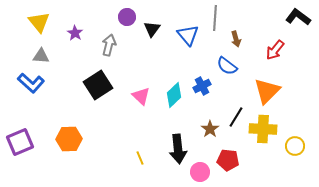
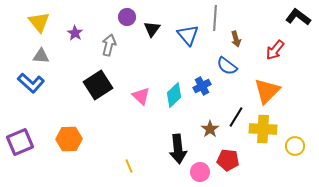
yellow line: moved 11 px left, 8 px down
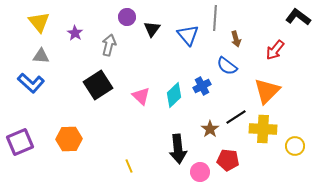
black line: rotated 25 degrees clockwise
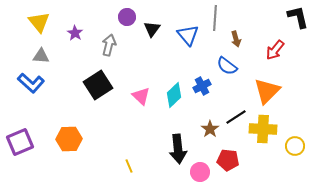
black L-shape: rotated 40 degrees clockwise
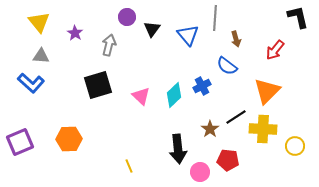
black square: rotated 16 degrees clockwise
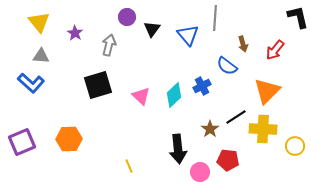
brown arrow: moved 7 px right, 5 px down
purple square: moved 2 px right
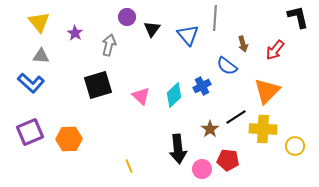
purple square: moved 8 px right, 10 px up
pink circle: moved 2 px right, 3 px up
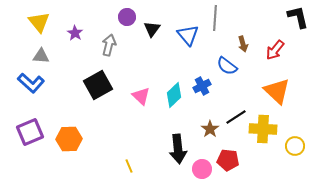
black square: rotated 12 degrees counterclockwise
orange triangle: moved 10 px right; rotated 32 degrees counterclockwise
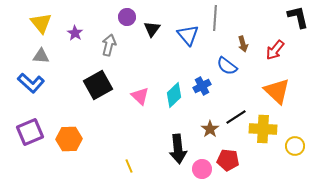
yellow triangle: moved 2 px right, 1 px down
pink triangle: moved 1 px left
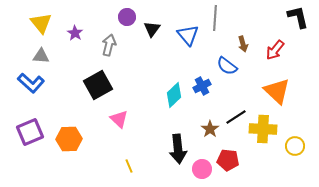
pink triangle: moved 21 px left, 23 px down
